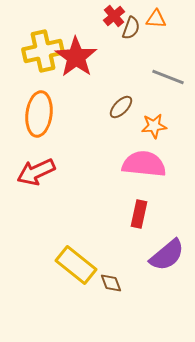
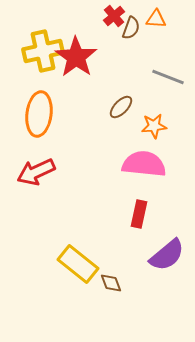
yellow rectangle: moved 2 px right, 1 px up
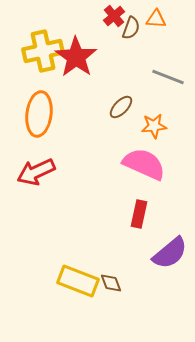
pink semicircle: rotated 18 degrees clockwise
purple semicircle: moved 3 px right, 2 px up
yellow rectangle: moved 17 px down; rotated 18 degrees counterclockwise
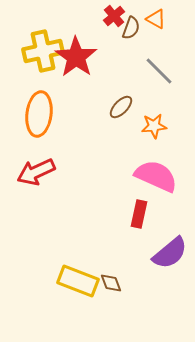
orange triangle: rotated 25 degrees clockwise
gray line: moved 9 px left, 6 px up; rotated 24 degrees clockwise
pink semicircle: moved 12 px right, 12 px down
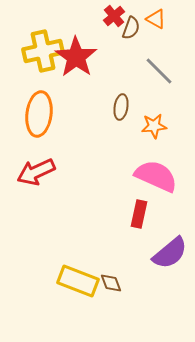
brown ellipse: rotated 35 degrees counterclockwise
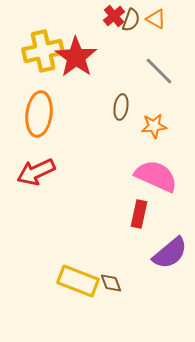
brown semicircle: moved 8 px up
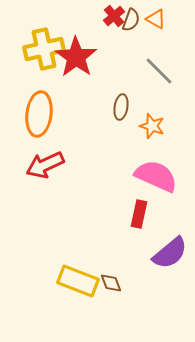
yellow cross: moved 1 px right, 2 px up
orange star: moved 2 px left; rotated 25 degrees clockwise
red arrow: moved 9 px right, 7 px up
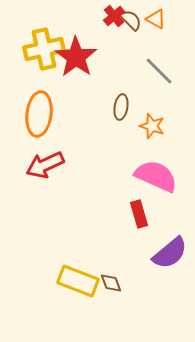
brown semicircle: rotated 65 degrees counterclockwise
red rectangle: rotated 28 degrees counterclockwise
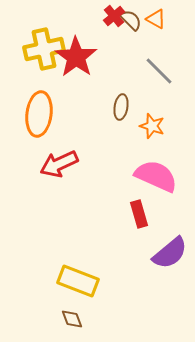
red arrow: moved 14 px right, 1 px up
brown diamond: moved 39 px left, 36 px down
